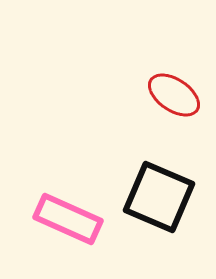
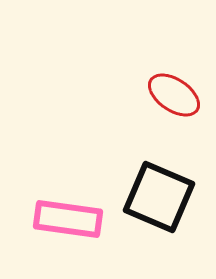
pink rectangle: rotated 16 degrees counterclockwise
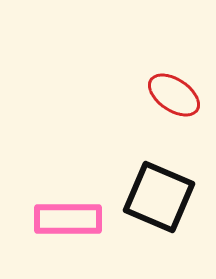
pink rectangle: rotated 8 degrees counterclockwise
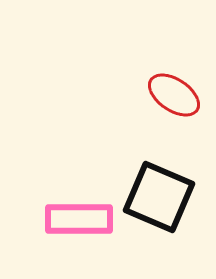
pink rectangle: moved 11 px right
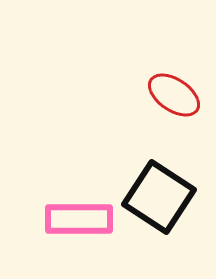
black square: rotated 10 degrees clockwise
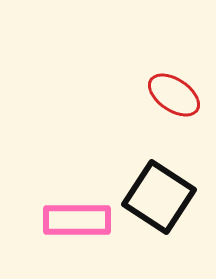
pink rectangle: moved 2 px left, 1 px down
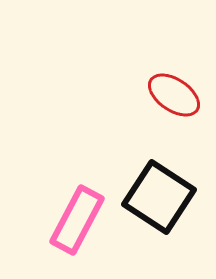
pink rectangle: rotated 62 degrees counterclockwise
